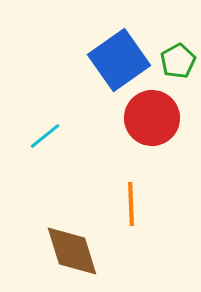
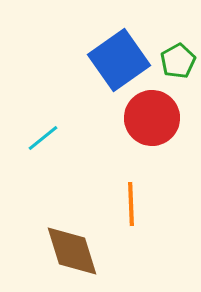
cyan line: moved 2 px left, 2 px down
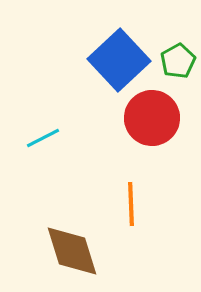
blue square: rotated 8 degrees counterclockwise
cyan line: rotated 12 degrees clockwise
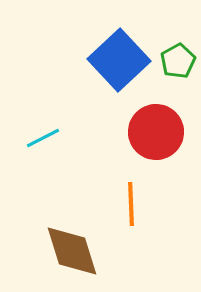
red circle: moved 4 px right, 14 px down
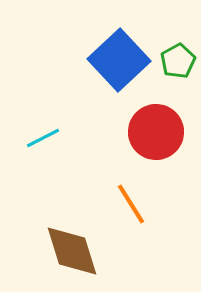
orange line: rotated 30 degrees counterclockwise
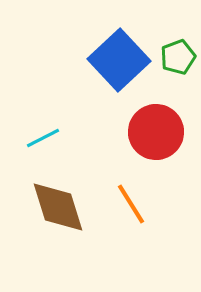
green pentagon: moved 4 px up; rotated 8 degrees clockwise
brown diamond: moved 14 px left, 44 px up
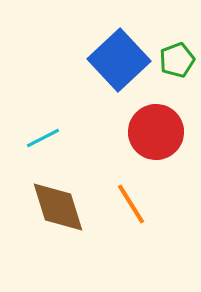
green pentagon: moved 1 px left, 3 px down
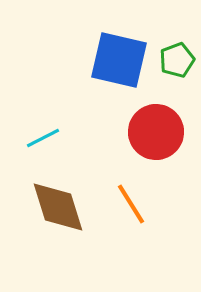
blue square: rotated 34 degrees counterclockwise
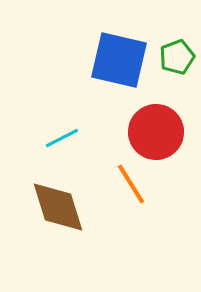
green pentagon: moved 3 px up
cyan line: moved 19 px right
orange line: moved 20 px up
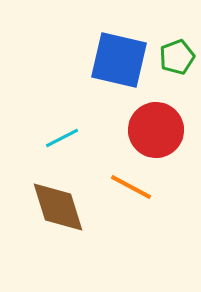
red circle: moved 2 px up
orange line: moved 3 px down; rotated 30 degrees counterclockwise
